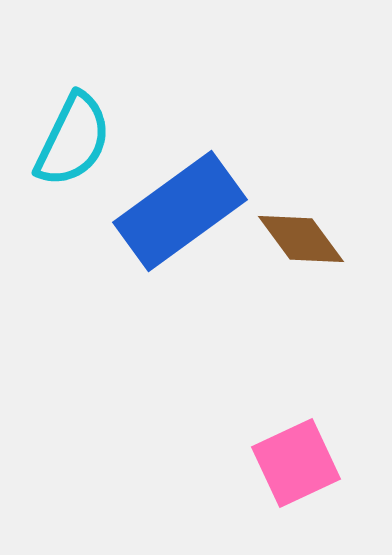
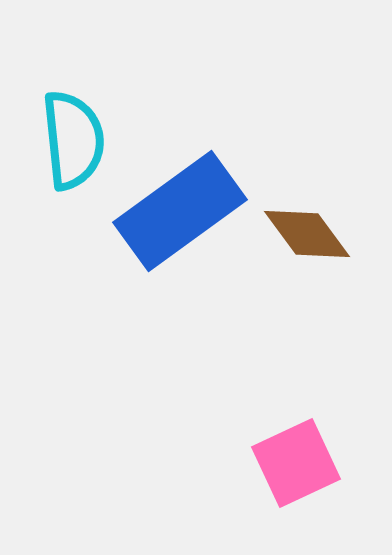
cyan semicircle: rotated 32 degrees counterclockwise
brown diamond: moved 6 px right, 5 px up
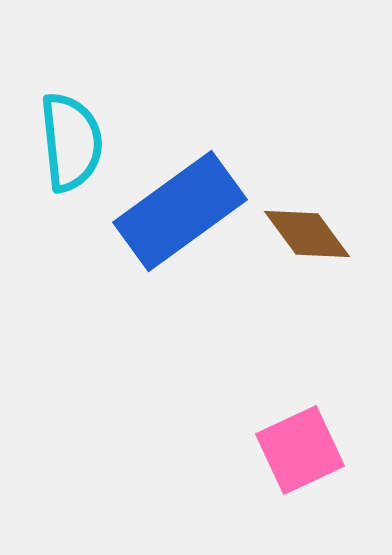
cyan semicircle: moved 2 px left, 2 px down
pink square: moved 4 px right, 13 px up
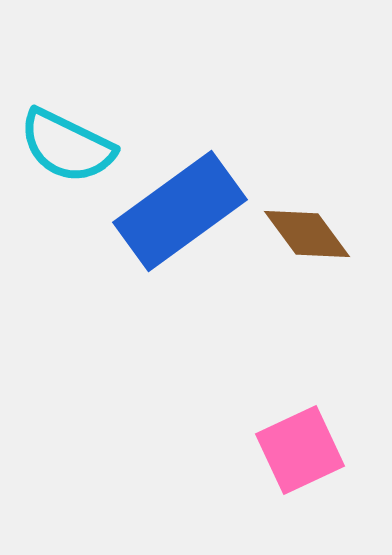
cyan semicircle: moved 4 px left, 4 px down; rotated 122 degrees clockwise
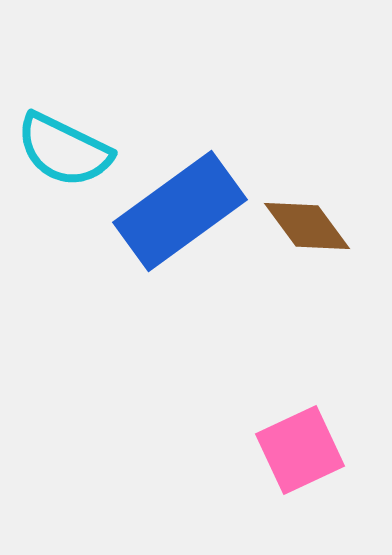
cyan semicircle: moved 3 px left, 4 px down
brown diamond: moved 8 px up
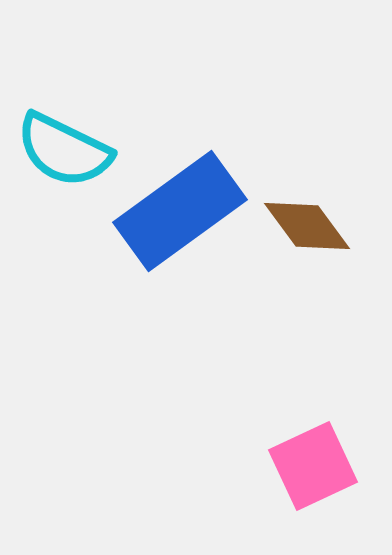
pink square: moved 13 px right, 16 px down
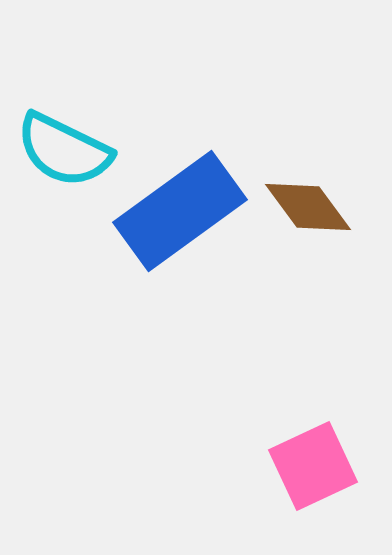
brown diamond: moved 1 px right, 19 px up
